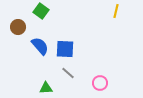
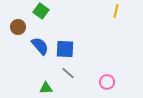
pink circle: moved 7 px right, 1 px up
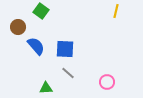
blue semicircle: moved 4 px left
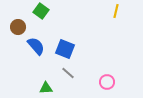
blue square: rotated 18 degrees clockwise
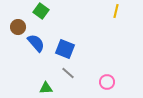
blue semicircle: moved 3 px up
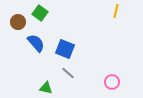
green square: moved 1 px left, 2 px down
brown circle: moved 5 px up
pink circle: moved 5 px right
green triangle: rotated 16 degrees clockwise
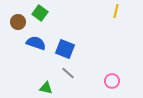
blue semicircle: rotated 30 degrees counterclockwise
pink circle: moved 1 px up
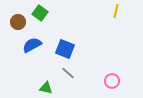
blue semicircle: moved 4 px left, 2 px down; rotated 48 degrees counterclockwise
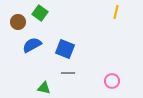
yellow line: moved 1 px down
gray line: rotated 40 degrees counterclockwise
green triangle: moved 2 px left
